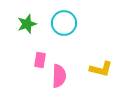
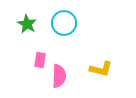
green star: rotated 24 degrees counterclockwise
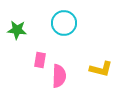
green star: moved 10 px left, 6 px down; rotated 24 degrees counterclockwise
